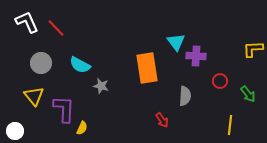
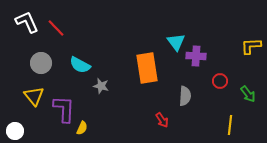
yellow L-shape: moved 2 px left, 3 px up
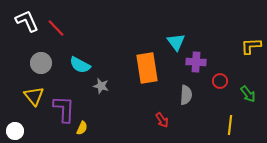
white L-shape: moved 1 px up
purple cross: moved 6 px down
gray semicircle: moved 1 px right, 1 px up
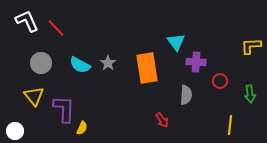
gray star: moved 7 px right, 23 px up; rotated 21 degrees clockwise
green arrow: moved 2 px right; rotated 30 degrees clockwise
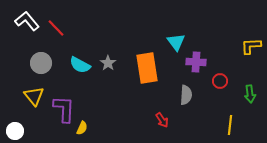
white L-shape: rotated 15 degrees counterclockwise
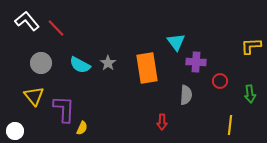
red arrow: moved 2 px down; rotated 35 degrees clockwise
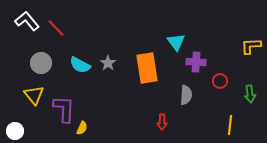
yellow triangle: moved 1 px up
